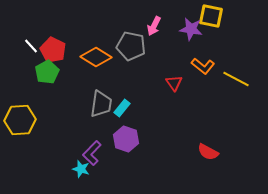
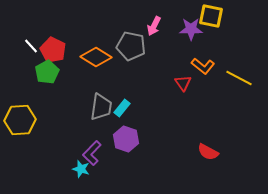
purple star: rotated 10 degrees counterclockwise
yellow line: moved 3 px right, 1 px up
red triangle: moved 9 px right
gray trapezoid: moved 3 px down
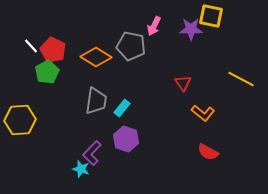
orange L-shape: moved 47 px down
yellow line: moved 2 px right, 1 px down
gray trapezoid: moved 5 px left, 6 px up
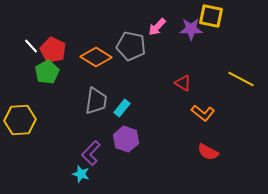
pink arrow: moved 3 px right, 1 px down; rotated 18 degrees clockwise
red triangle: rotated 24 degrees counterclockwise
purple L-shape: moved 1 px left
cyan star: moved 5 px down
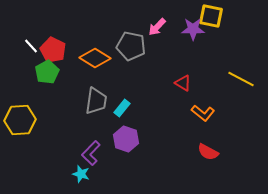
purple star: moved 2 px right
orange diamond: moved 1 px left, 1 px down
